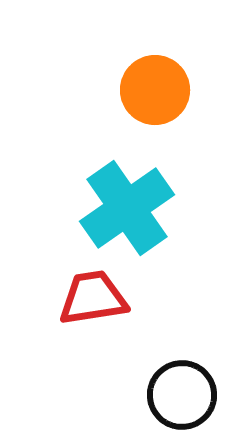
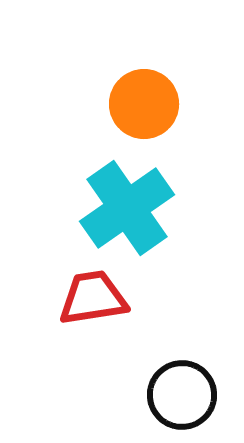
orange circle: moved 11 px left, 14 px down
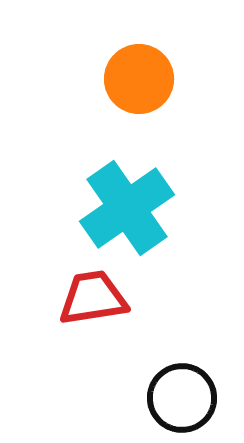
orange circle: moved 5 px left, 25 px up
black circle: moved 3 px down
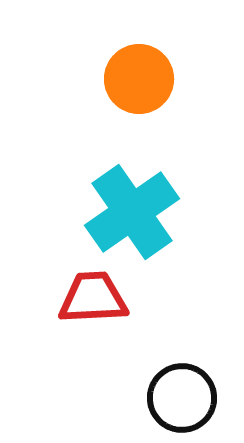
cyan cross: moved 5 px right, 4 px down
red trapezoid: rotated 6 degrees clockwise
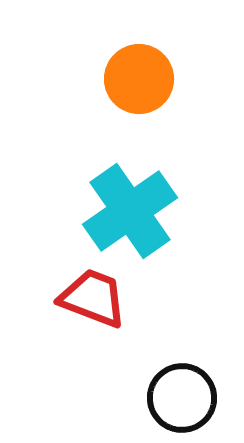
cyan cross: moved 2 px left, 1 px up
red trapezoid: rotated 24 degrees clockwise
